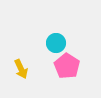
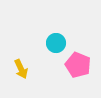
pink pentagon: moved 11 px right, 1 px up; rotated 10 degrees counterclockwise
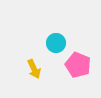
yellow arrow: moved 13 px right
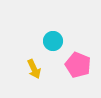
cyan circle: moved 3 px left, 2 px up
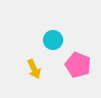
cyan circle: moved 1 px up
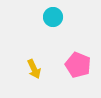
cyan circle: moved 23 px up
